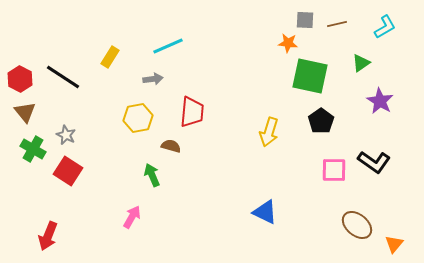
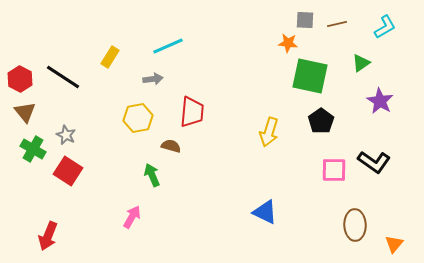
brown ellipse: moved 2 px left; rotated 48 degrees clockwise
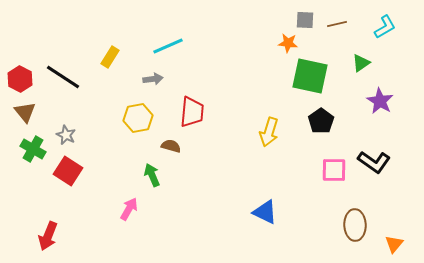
pink arrow: moved 3 px left, 8 px up
